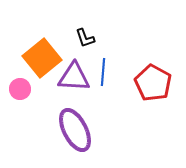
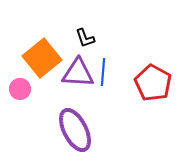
purple triangle: moved 4 px right, 4 px up
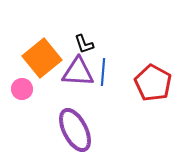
black L-shape: moved 1 px left, 6 px down
purple triangle: moved 1 px up
pink circle: moved 2 px right
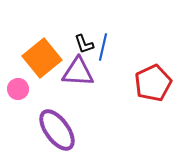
blue line: moved 25 px up; rotated 8 degrees clockwise
red pentagon: rotated 18 degrees clockwise
pink circle: moved 4 px left
purple ellipse: moved 18 px left; rotated 9 degrees counterclockwise
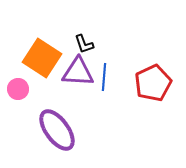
blue line: moved 1 px right, 30 px down; rotated 8 degrees counterclockwise
orange square: rotated 18 degrees counterclockwise
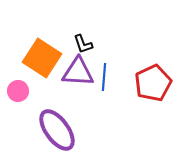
black L-shape: moved 1 px left
pink circle: moved 2 px down
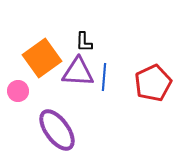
black L-shape: moved 1 px right, 2 px up; rotated 20 degrees clockwise
orange square: rotated 21 degrees clockwise
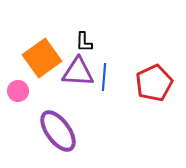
red pentagon: moved 1 px right
purple ellipse: moved 1 px right, 1 px down
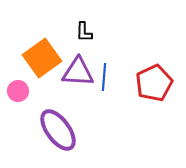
black L-shape: moved 10 px up
purple ellipse: moved 1 px up
